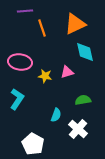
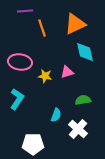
white pentagon: rotated 30 degrees counterclockwise
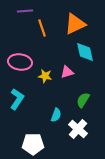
green semicircle: rotated 49 degrees counterclockwise
